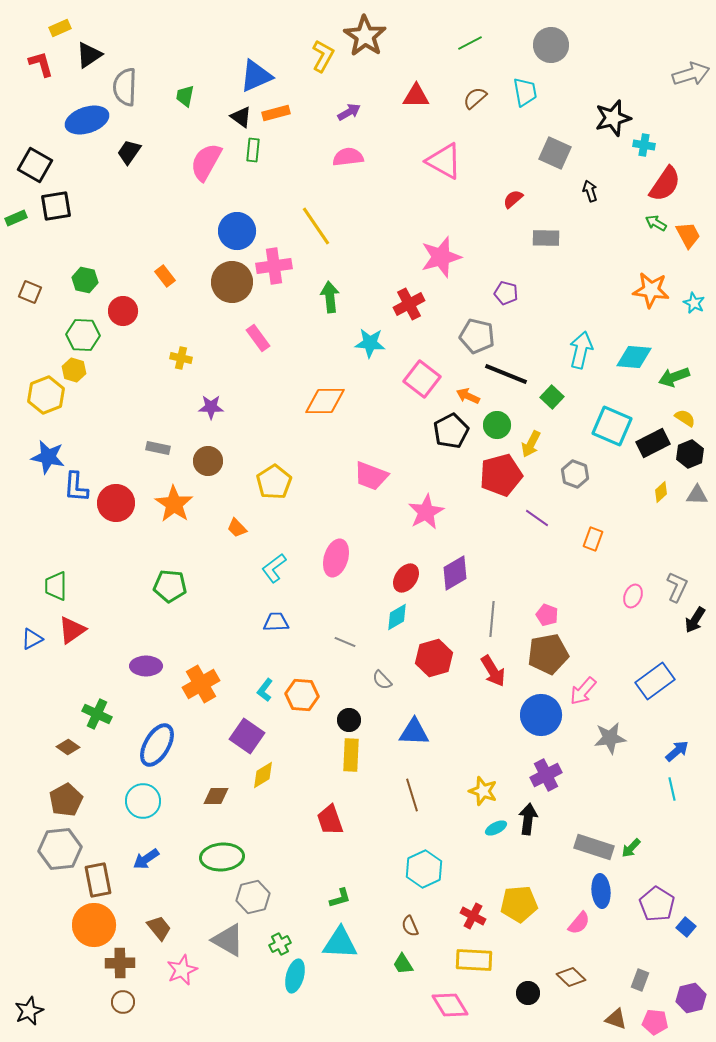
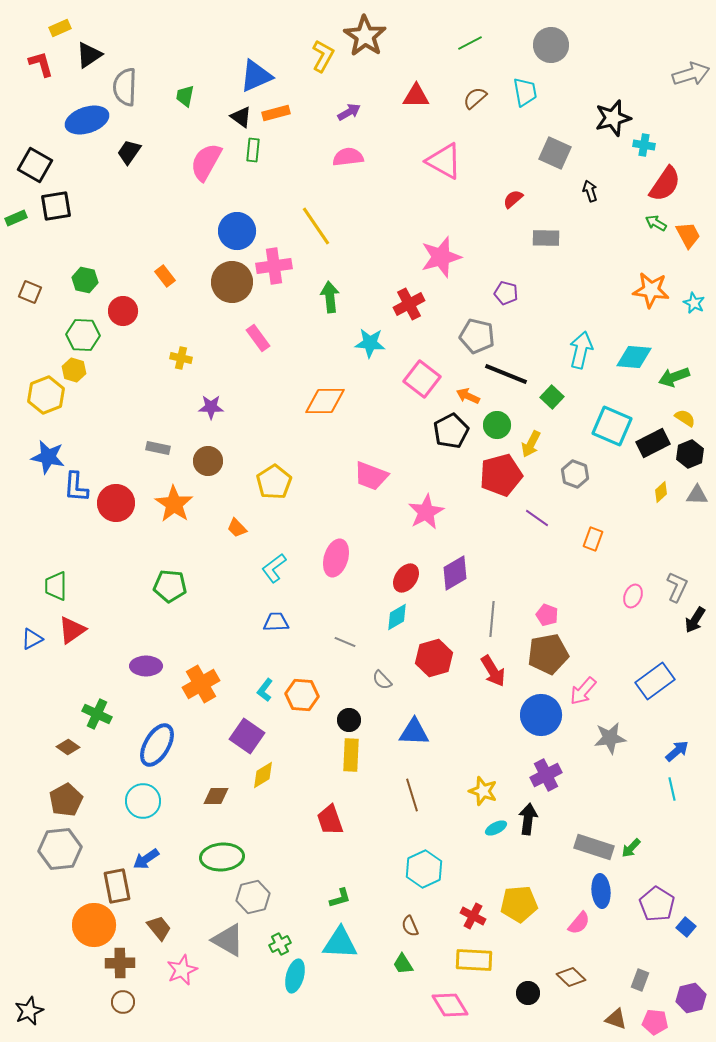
brown rectangle at (98, 880): moved 19 px right, 6 px down
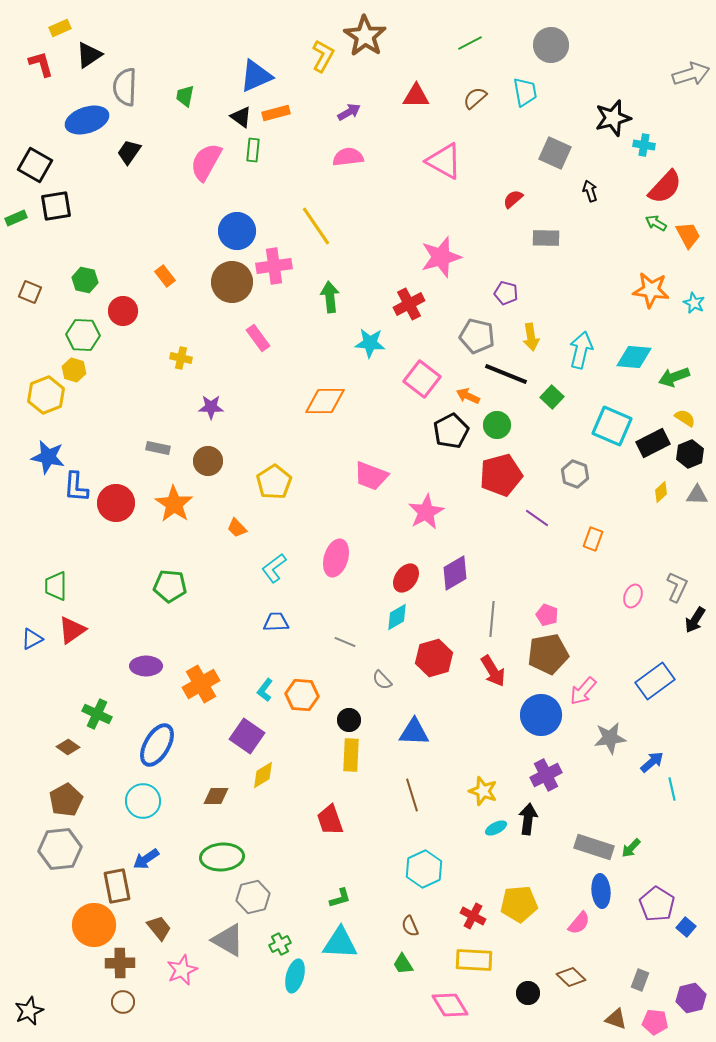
red semicircle at (665, 184): moved 3 px down; rotated 9 degrees clockwise
yellow arrow at (531, 444): moved 107 px up; rotated 36 degrees counterclockwise
blue arrow at (677, 751): moved 25 px left, 11 px down
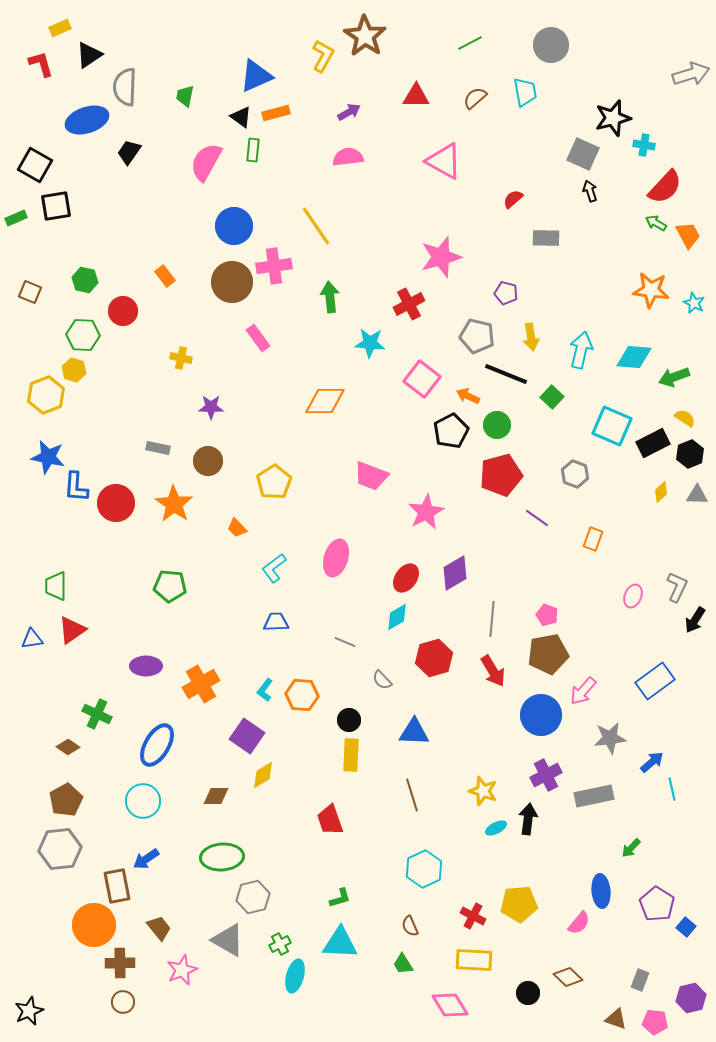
gray square at (555, 153): moved 28 px right, 1 px down
blue circle at (237, 231): moved 3 px left, 5 px up
blue triangle at (32, 639): rotated 20 degrees clockwise
gray rectangle at (594, 847): moved 51 px up; rotated 30 degrees counterclockwise
brown diamond at (571, 977): moved 3 px left
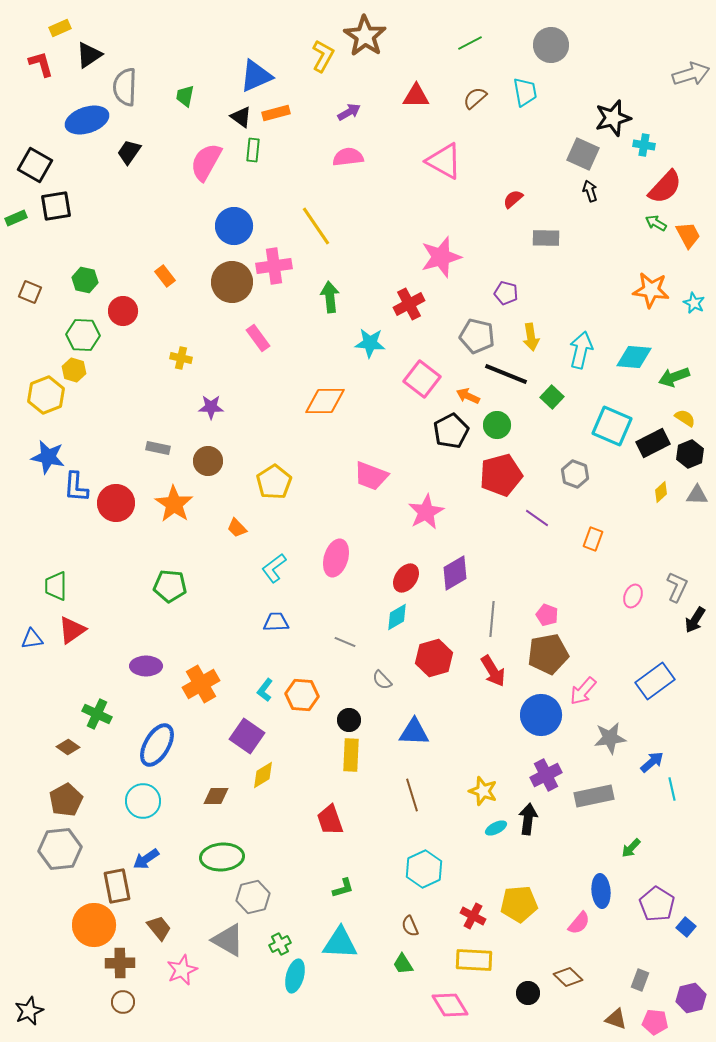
green L-shape at (340, 898): moved 3 px right, 10 px up
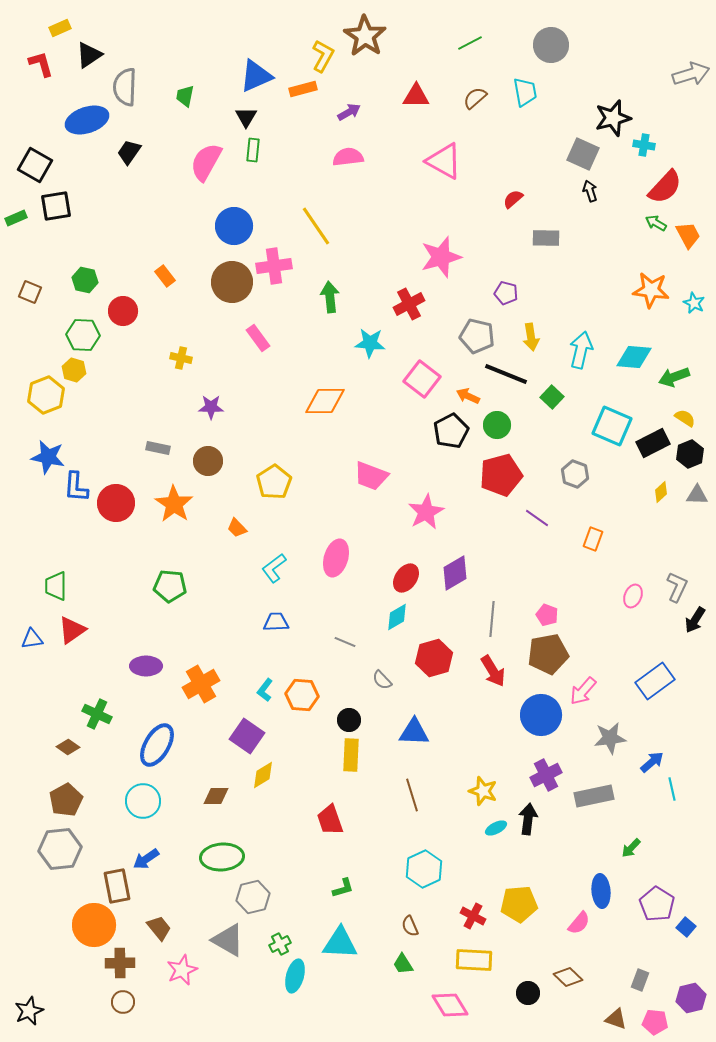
orange rectangle at (276, 113): moved 27 px right, 24 px up
black triangle at (241, 117): moved 5 px right; rotated 25 degrees clockwise
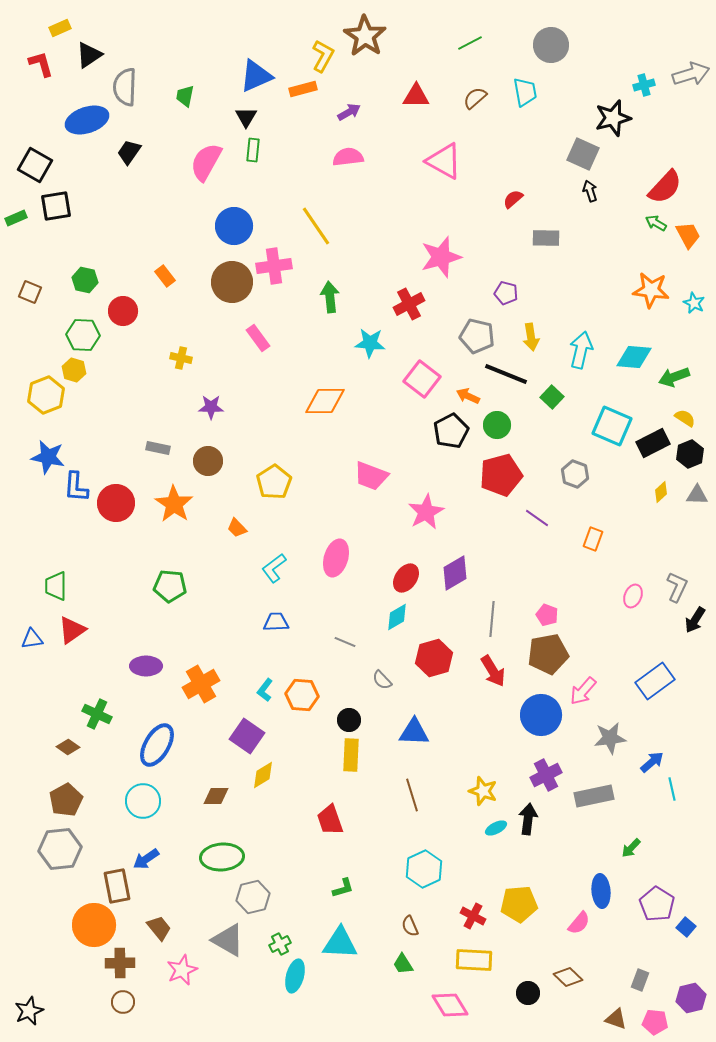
cyan cross at (644, 145): moved 60 px up; rotated 25 degrees counterclockwise
